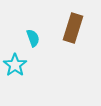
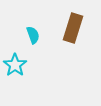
cyan semicircle: moved 3 px up
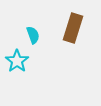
cyan star: moved 2 px right, 4 px up
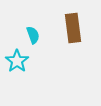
brown rectangle: rotated 24 degrees counterclockwise
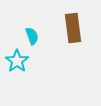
cyan semicircle: moved 1 px left, 1 px down
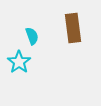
cyan star: moved 2 px right, 1 px down
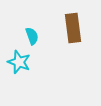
cyan star: rotated 15 degrees counterclockwise
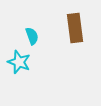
brown rectangle: moved 2 px right
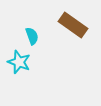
brown rectangle: moved 2 px left, 3 px up; rotated 48 degrees counterclockwise
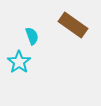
cyan star: rotated 15 degrees clockwise
